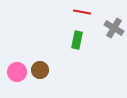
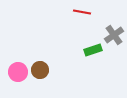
gray cross: moved 7 px down; rotated 24 degrees clockwise
green rectangle: moved 16 px right, 10 px down; rotated 60 degrees clockwise
pink circle: moved 1 px right
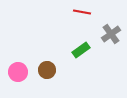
gray cross: moved 3 px left, 1 px up
green rectangle: moved 12 px left; rotated 18 degrees counterclockwise
brown circle: moved 7 px right
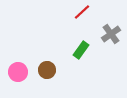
red line: rotated 54 degrees counterclockwise
green rectangle: rotated 18 degrees counterclockwise
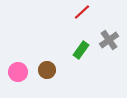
gray cross: moved 2 px left, 6 px down
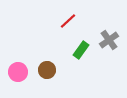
red line: moved 14 px left, 9 px down
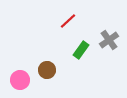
pink circle: moved 2 px right, 8 px down
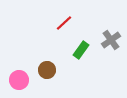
red line: moved 4 px left, 2 px down
gray cross: moved 2 px right
pink circle: moved 1 px left
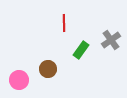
red line: rotated 48 degrees counterclockwise
brown circle: moved 1 px right, 1 px up
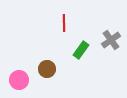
brown circle: moved 1 px left
